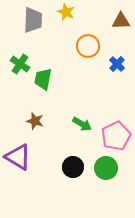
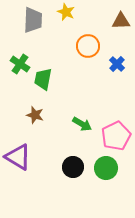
brown star: moved 6 px up
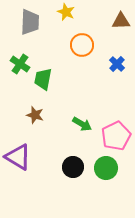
gray trapezoid: moved 3 px left, 2 px down
orange circle: moved 6 px left, 1 px up
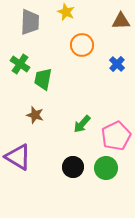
green arrow: rotated 102 degrees clockwise
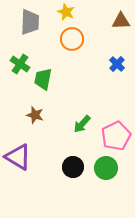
orange circle: moved 10 px left, 6 px up
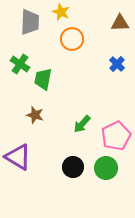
yellow star: moved 5 px left
brown triangle: moved 1 px left, 2 px down
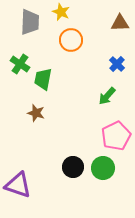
orange circle: moved 1 px left, 1 px down
brown star: moved 1 px right, 2 px up
green arrow: moved 25 px right, 28 px up
purple triangle: moved 28 px down; rotated 12 degrees counterclockwise
green circle: moved 3 px left
